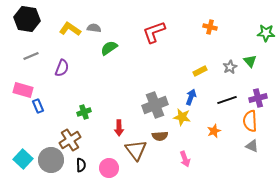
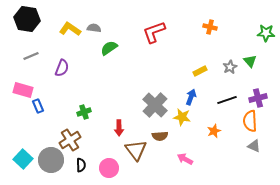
gray cross: rotated 25 degrees counterclockwise
gray triangle: moved 2 px right
pink arrow: rotated 140 degrees clockwise
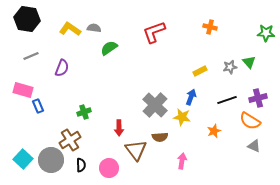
green triangle: moved 1 px left, 1 px down
gray star: rotated 16 degrees clockwise
orange semicircle: rotated 55 degrees counterclockwise
brown semicircle: moved 1 px down
pink arrow: moved 3 px left, 2 px down; rotated 70 degrees clockwise
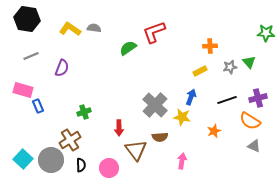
orange cross: moved 19 px down; rotated 16 degrees counterclockwise
green semicircle: moved 19 px right
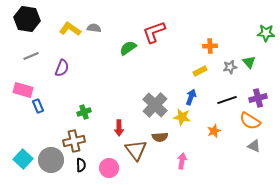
brown cross: moved 4 px right, 1 px down; rotated 20 degrees clockwise
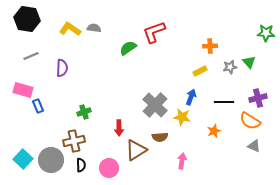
purple semicircle: rotated 18 degrees counterclockwise
black line: moved 3 px left, 2 px down; rotated 18 degrees clockwise
brown triangle: rotated 35 degrees clockwise
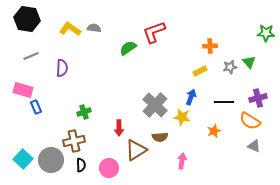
blue rectangle: moved 2 px left, 1 px down
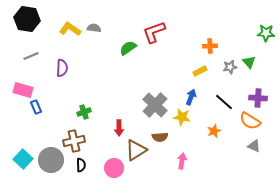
purple cross: rotated 18 degrees clockwise
black line: rotated 42 degrees clockwise
pink circle: moved 5 px right
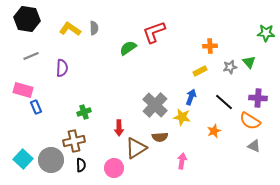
gray semicircle: rotated 80 degrees clockwise
brown triangle: moved 2 px up
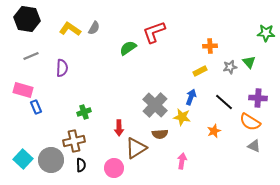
gray semicircle: rotated 32 degrees clockwise
orange semicircle: moved 1 px down
brown semicircle: moved 3 px up
